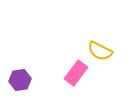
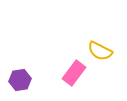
pink rectangle: moved 2 px left
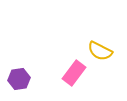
purple hexagon: moved 1 px left, 1 px up
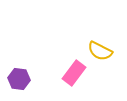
purple hexagon: rotated 15 degrees clockwise
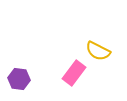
yellow semicircle: moved 2 px left
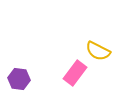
pink rectangle: moved 1 px right
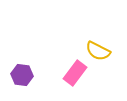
purple hexagon: moved 3 px right, 4 px up
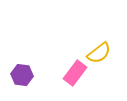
yellow semicircle: moved 1 px right, 2 px down; rotated 65 degrees counterclockwise
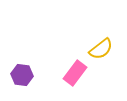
yellow semicircle: moved 2 px right, 4 px up
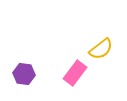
purple hexagon: moved 2 px right, 1 px up
